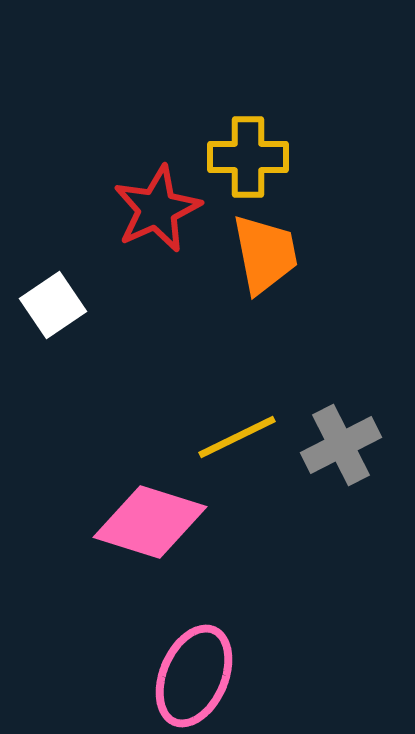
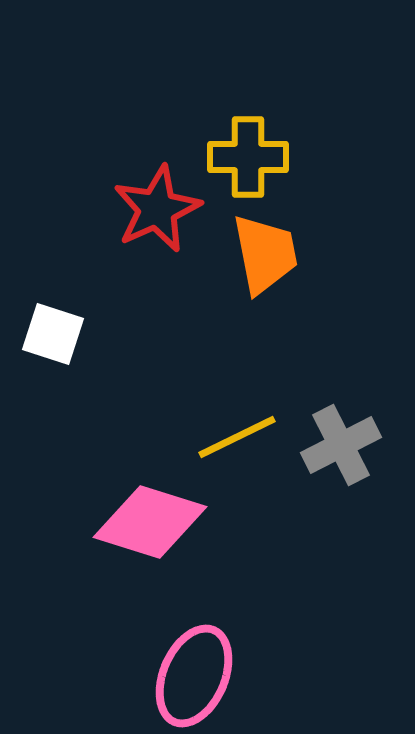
white square: moved 29 px down; rotated 38 degrees counterclockwise
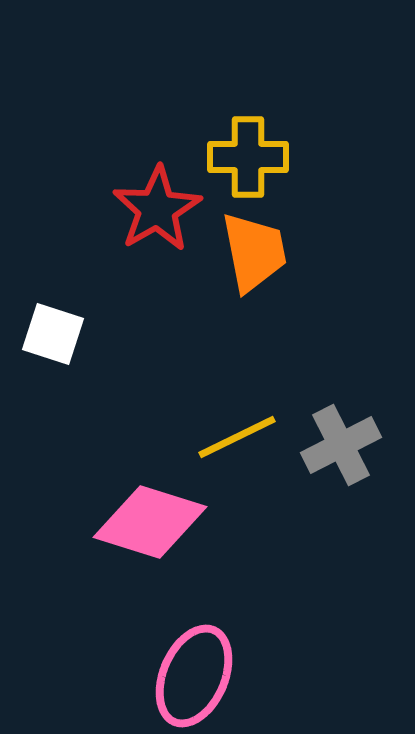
red star: rotated 6 degrees counterclockwise
orange trapezoid: moved 11 px left, 2 px up
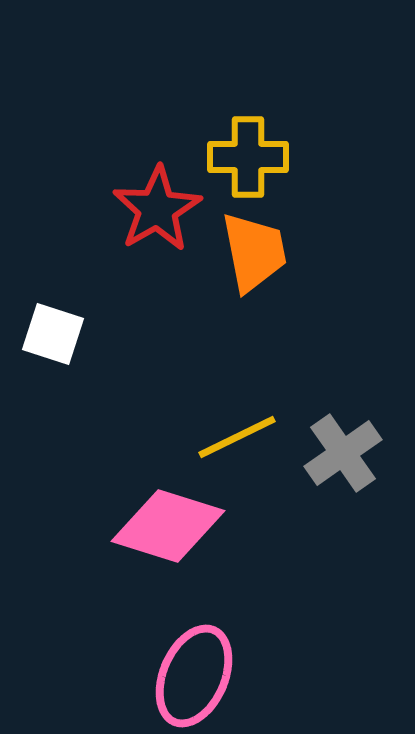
gray cross: moved 2 px right, 8 px down; rotated 8 degrees counterclockwise
pink diamond: moved 18 px right, 4 px down
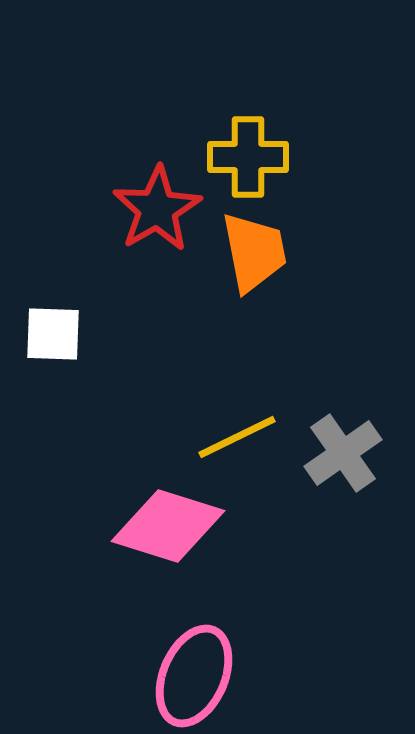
white square: rotated 16 degrees counterclockwise
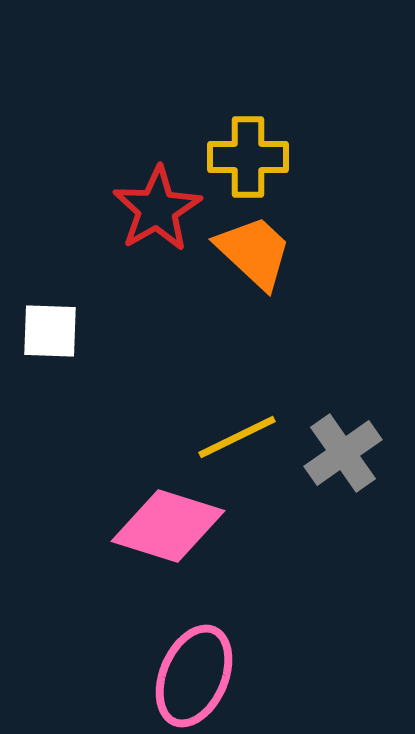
orange trapezoid: rotated 36 degrees counterclockwise
white square: moved 3 px left, 3 px up
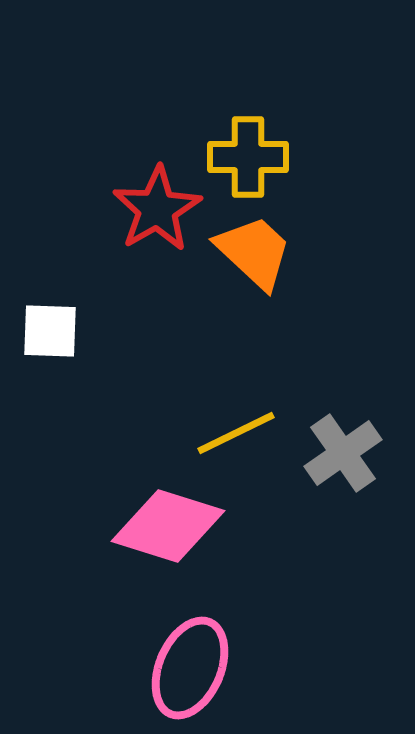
yellow line: moved 1 px left, 4 px up
pink ellipse: moved 4 px left, 8 px up
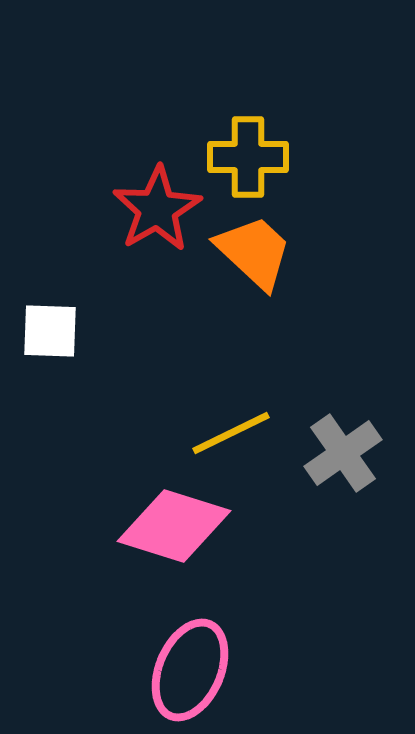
yellow line: moved 5 px left
pink diamond: moved 6 px right
pink ellipse: moved 2 px down
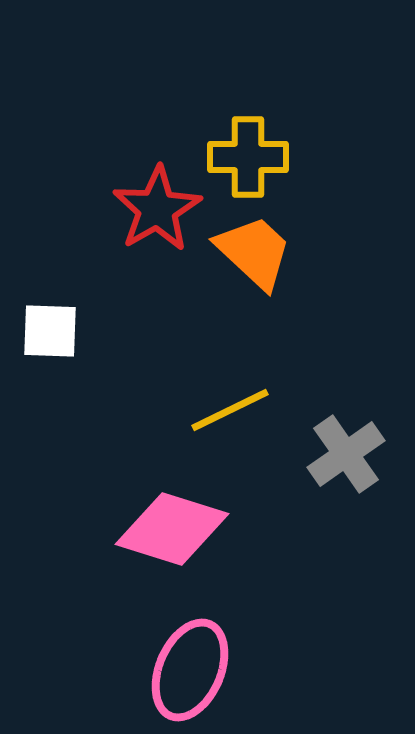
yellow line: moved 1 px left, 23 px up
gray cross: moved 3 px right, 1 px down
pink diamond: moved 2 px left, 3 px down
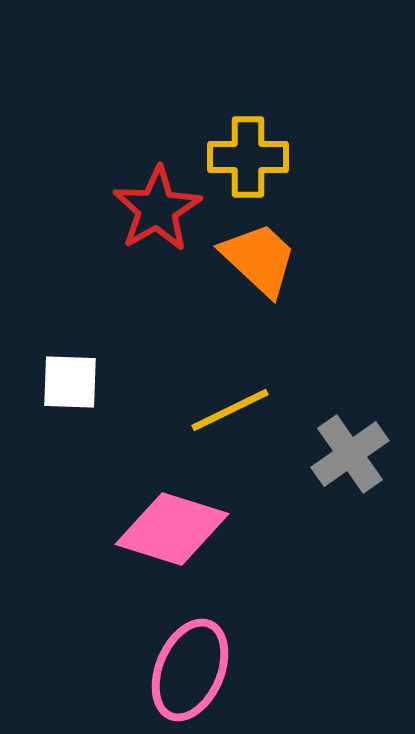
orange trapezoid: moved 5 px right, 7 px down
white square: moved 20 px right, 51 px down
gray cross: moved 4 px right
